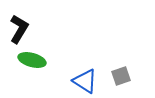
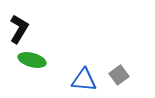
gray square: moved 2 px left, 1 px up; rotated 18 degrees counterclockwise
blue triangle: moved 1 px left, 1 px up; rotated 28 degrees counterclockwise
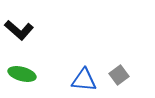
black L-shape: moved 1 px down; rotated 100 degrees clockwise
green ellipse: moved 10 px left, 14 px down
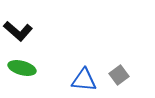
black L-shape: moved 1 px left, 1 px down
green ellipse: moved 6 px up
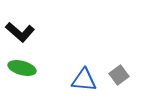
black L-shape: moved 2 px right, 1 px down
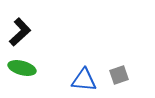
black L-shape: rotated 84 degrees counterclockwise
gray square: rotated 18 degrees clockwise
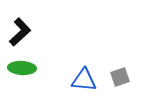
green ellipse: rotated 12 degrees counterclockwise
gray square: moved 1 px right, 2 px down
